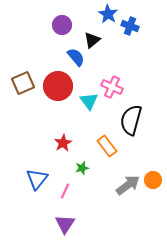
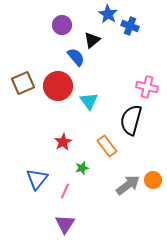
pink cross: moved 35 px right; rotated 10 degrees counterclockwise
red star: moved 1 px up
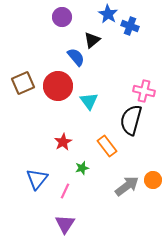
purple circle: moved 8 px up
pink cross: moved 3 px left, 4 px down
gray arrow: moved 1 px left, 1 px down
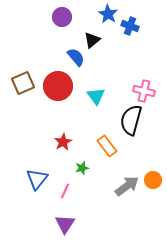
cyan triangle: moved 7 px right, 5 px up
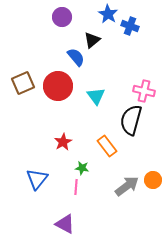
green star: rotated 24 degrees clockwise
pink line: moved 11 px right, 4 px up; rotated 21 degrees counterclockwise
purple triangle: rotated 35 degrees counterclockwise
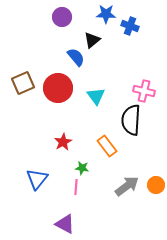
blue star: moved 2 px left; rotated 30 degrees counterclockwise
red circle: moved 2 px down
black semicircle: rotated 12 degrees counterclockwise
orange circle: moved 3 px right, 5 px down
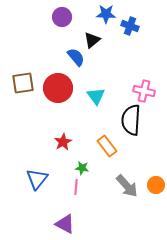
brown square: rotated 15 degrees clockwise
gray arrow: rotated 85 degrees clockwise
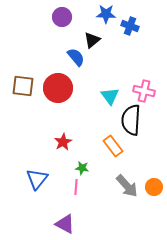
brown square: moved 3 px down; rotated 15 degrees clockwise
cyan triangle: moved 14 px right
orange rectangle: moved 6 px right
orange circle: moved 2 px left, 2 px down
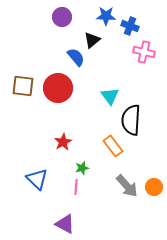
blue star: moved 2 px down
pink cross: moved 39 px up
green star: rotated 24 degrees counterclockwise
blue triangle: rotated 25 degrees counterclockwise
